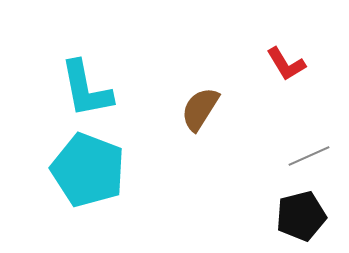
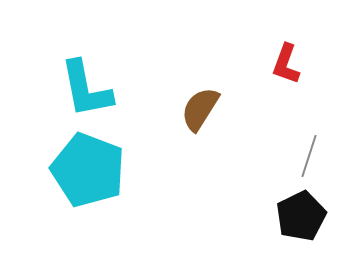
red L-shape: rotated 51 degrees clockwise
gray line: rotated 48 degrees counterclockwise
black pentagon: rotated 12 degrees counterclockwise
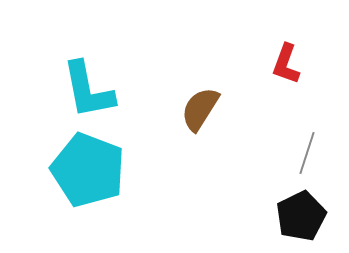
cyan L-shape: moved 2 px right, 1 px down
gray line: moved 2 px left, 3 px up
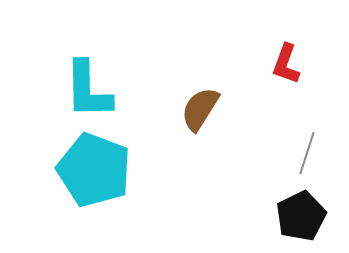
cyan L-shape: rotated 10 degrees clockwise
cyan pentagon: moved 6 px right
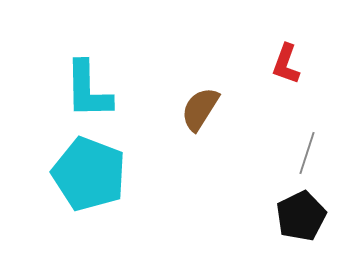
cyan pentagon: moved 5 px left, 4 px down
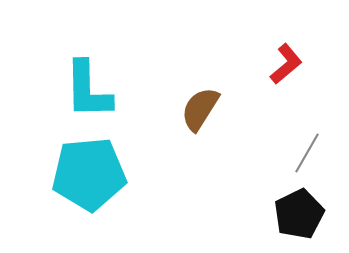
red L-shape: rotated 150 degrees counterclockwise
gray line: rotated 12 degrees clockwise
cyan pentagon: rotated 26 degrees counterclockwise
black pentagon: moved 2 px left, 2 px up
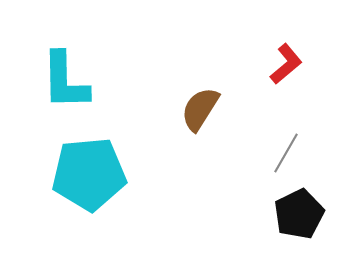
cyan L-shape: moved 23 px left, 9 px up
gray line: moved 21 px left
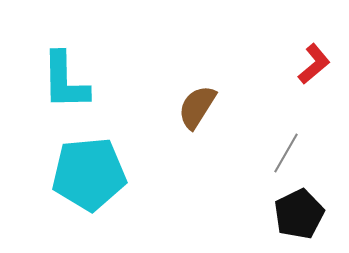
red L-shape: moved 28 px right
brown semicircle: moved 3 px left, 2 px up
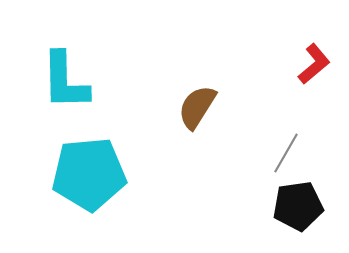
black pentagon: moved 1 px left, 8 px up; rotated 18 degrees clockwise
